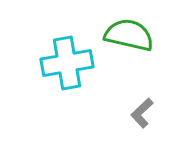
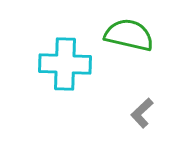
cyan cross: moved 2 px left, 1 px down; rotated 12 degrees clockwise
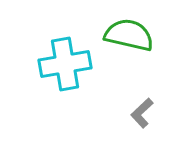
cyan cross: rotated 12 degrees counterclockwise
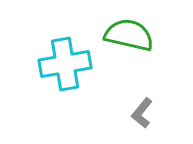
gray L-shape: rotated 8 degrees counterclockwise
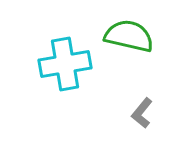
green semicircle: moved 1 px down
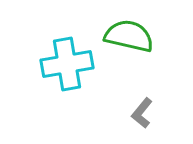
cyan cross: moved 2 px right
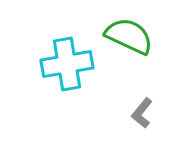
green semicircle: rotated 12 degrees clockwise
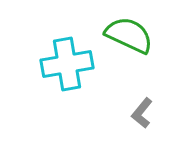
green semicircle: moved 1 px up
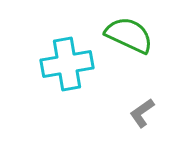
gray L-shape: rotated 16 degrees clockwise
